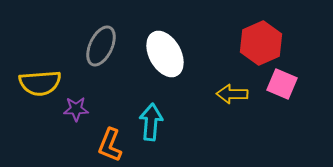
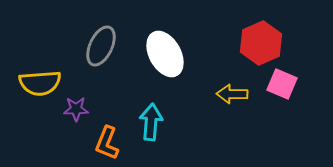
orange L-shape: moved 3 px left, 2 px up
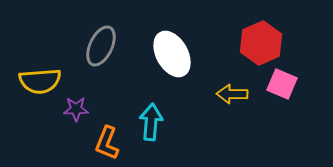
white ellipse: moved 7 px right
yellow semicircle: moved 2 px up
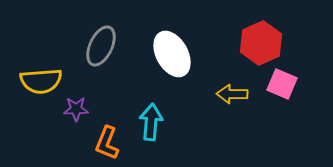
yellow semicircle: moved 1 px right
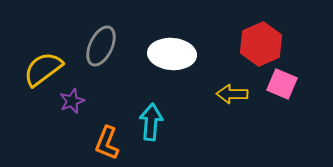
red hexagon: moved 1 px down
white ellipse: rotated 57 degrees counterclockwise
yellow semicircle: moved 2 px right, 12 px up; rotated 147 degrees clockwise
purple star: moved 4 px left, 8 px up; rotated 20 degrees counterclockwise
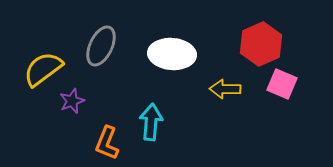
yellow arrow: moved 7 px left, 5 px up
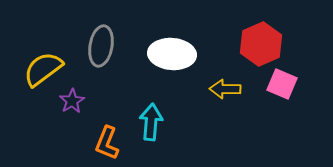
gray ellipse: rotated 15 degrees counterclockwise
purple star: rotated 10 degrees counterclockwise
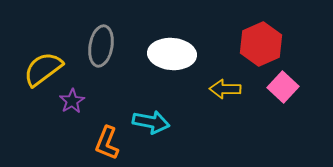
pink square: moved 1 px right, 3 px down; rotated 20 degrees clockwise
cyan arrow: rotated 96 degrees clockwise
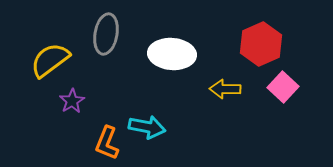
gray ellipse: moved 5 px right, 12 px up
yellow semicircle: moved 7 px right, 9 px up
cyan arrow: moved 4 px left, 5 px down
